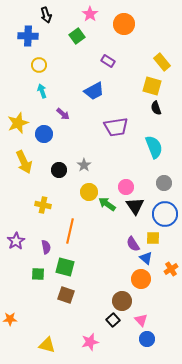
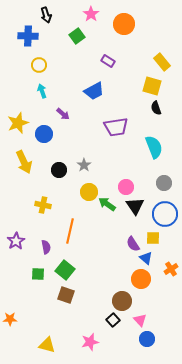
pink star at (90, 14): moved 1 px right
green square at (65, 267): moved 3 px down; rotated 24 degrees clockwise
pink triangle at (141, 320): moved 1 px left
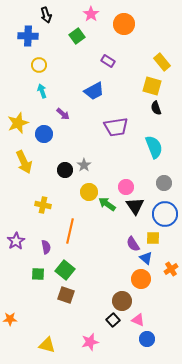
black circle at (59, 170): moved 6 px right
pink triangle at (140, 320): moved 2 px left; rotated 24 degrees counterclockwise
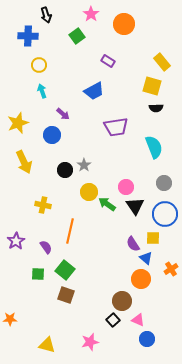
black semicircle at (156, 108): rotated 72 degrees counterclockwise
blue circle at (44, 134): moved 8 px right, 1 px down
purple semicircle at (46, 247): rotated 24 degrees counterclockwise
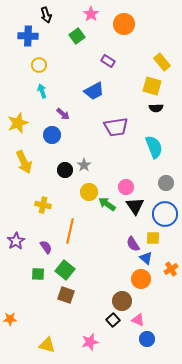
gray circle at (164, 183): moved 2 px right
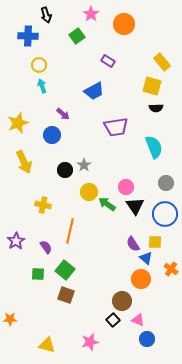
cyan arrow at (42, 91): moved 5 px up
yellow square at (153, 238): moved 2 px right, 4 px down
orange cross at (171, 269): rotated 24 degrees counterclockwise
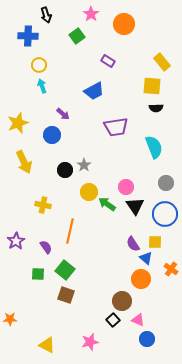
yellow square at (152, 86): rotated 12 degrees counterclockwise
yellow triangle at (47, 345): rotated 12 degrees clockwise
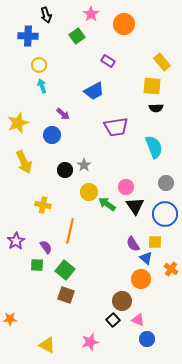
green square at (38, 274): moved 1 px left, 9 px up
